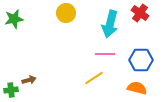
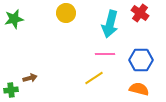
brown arrow: moved 1 px right, 2 px up
orange semicircle: moved 2 px right, 1 px down
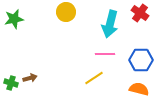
yellow circle: moved 1 px up
green cross: moved 7 px up; rotated 24 degrees clockwise
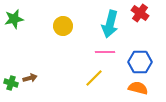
yellow circle: moved 3 px left, 14 px down
pink line: moved 2 px up
blue hexagon: moved 1 px left, 2 px down
yellow line: rotated 12 degrees counterclockwise
orange semicircle: moved 1 px left, 1 px up
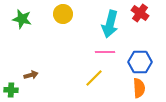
green star: moved 8 px right; rotated 24 degrees clockwise
yellow circle: moved 12 px up
brown arrow: moved 1 px right, 3 px up
green cross: moved 7 px down; rotated 16 degrees counterclockwise
orange semicircle: moved 1 px right; rotated 72 degrees clockwise
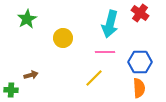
yellow circle: moved 24 px down
green star: moved 5 px right; rotated 30 degrees clockwise
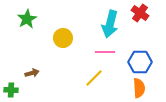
brown arrow: moved 1 px right, 2 px up
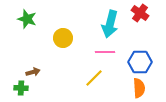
green star: rotated 24 degrees counterclockwise
brown arrow: moved 1 px right, 1 px up
green cross: moved 10 px right, 2 px up
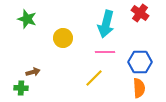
cyan arrow: moved 4 px left
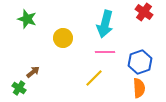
red cross: moved 4 px right, 1 px up
cyan arrow: moved 1 px left
blue hexagon: rotated 20 degrees counterclockwise
brown arrow: rotated 24 degrees counterclockwise
green cross: moved 2 px left; rotated 32 degrees clockwise
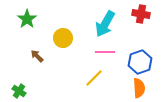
red cross: moved 3 px left, 2 px down; rotated 24 degrees counterclockwise
green star: rotated 18 degrees clockwise
cyan arrow: rotated 16 degrees clockwise
brown arrow: moved 4 px right, 16 px up; rotated 96 degrees counterclockwise
green cross: moved 3 px down
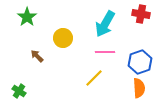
green star: moved 2 px up
